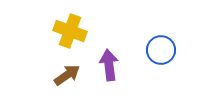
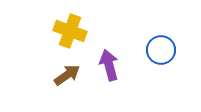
purple arrow: rotated 8 degrees counterclockwise
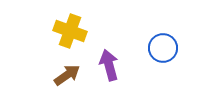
blue circle: moved 2 px right, 2 px up
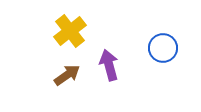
yellow cross: rotated 32 degrees clockwise
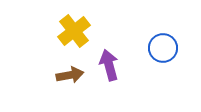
yellow cross: moved 4 px right
brown arrow: moved 3 px right; rotated 24 degrees clockwise
